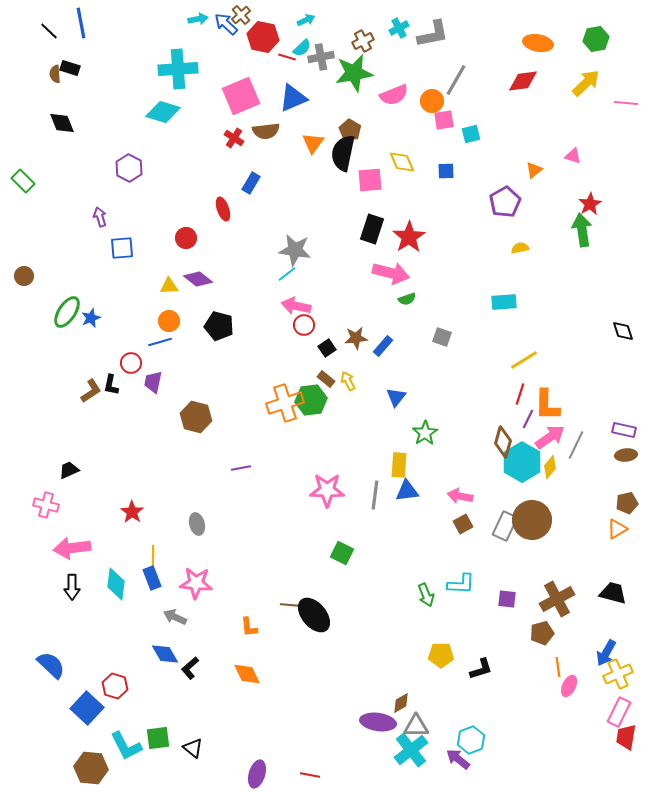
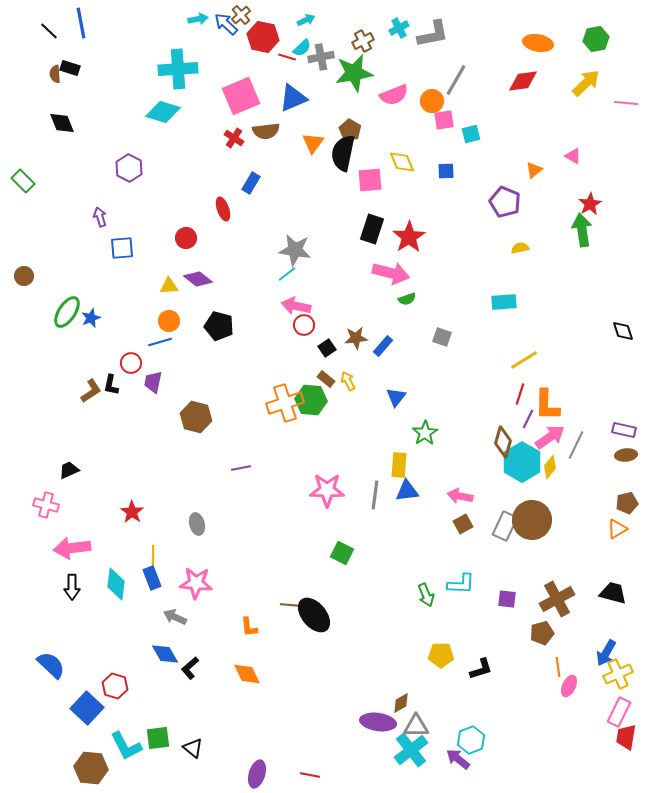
pink triangle at (573, 156): rotated 12 degrees clockwise
purple pentagon at (505, 202): rotated 20 degrees counterclockwise
green hexagon at (311, 400): rotated 12 degrees clockwise
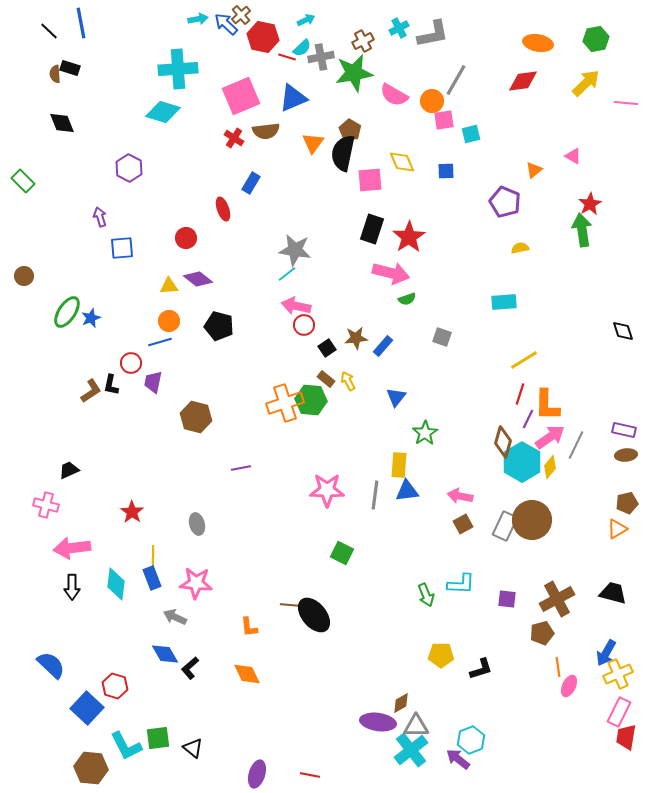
pink semicircle at (394, 95): rotated 52 degrees clockwise
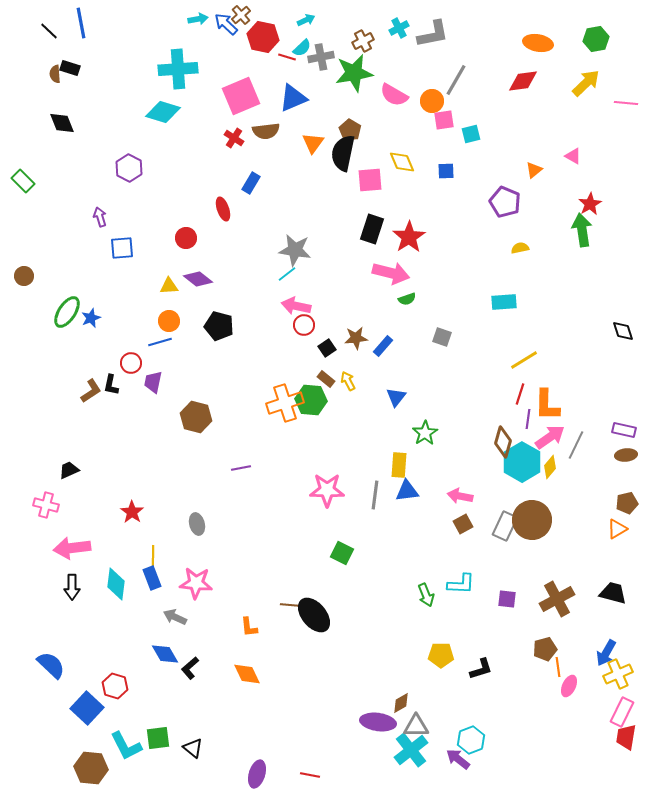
purple line at (528, 419): rotated 18 degrees counterclockwise
brown pentagon at (542, 633): moved 3 px right, 16 px down
pink rectangle at (619, 712): moved 3 px right
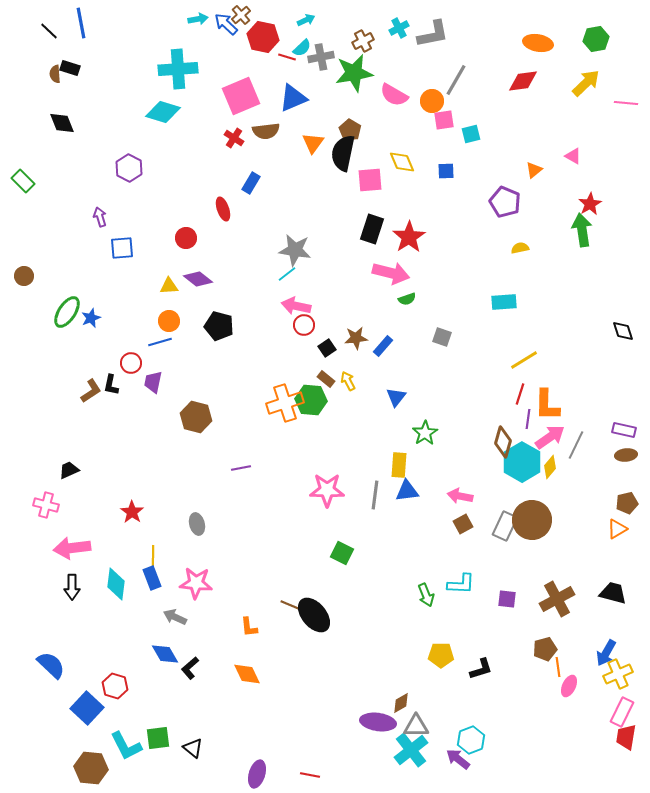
brown line at (290, 605): rotated 18 degrees clockwise
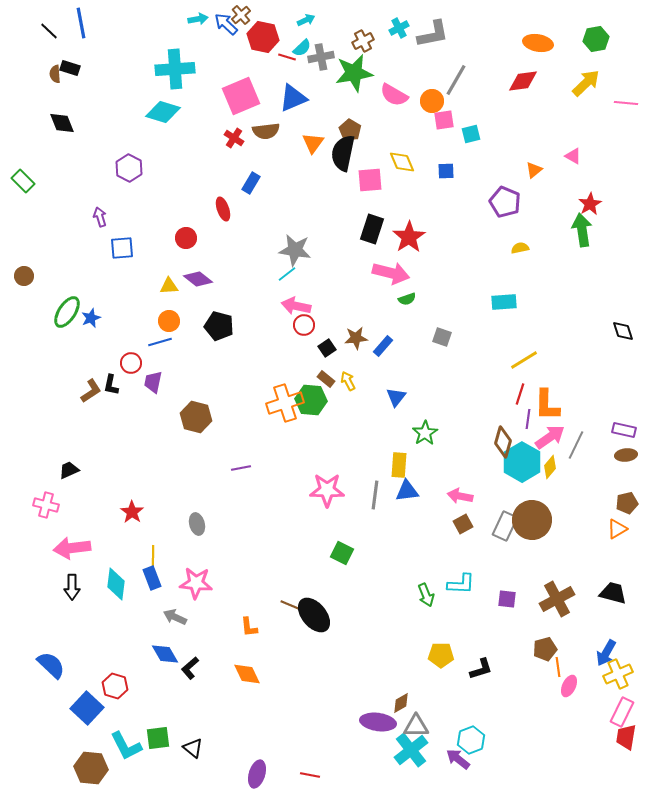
cyan cross at (178, 69): moved 3 px left
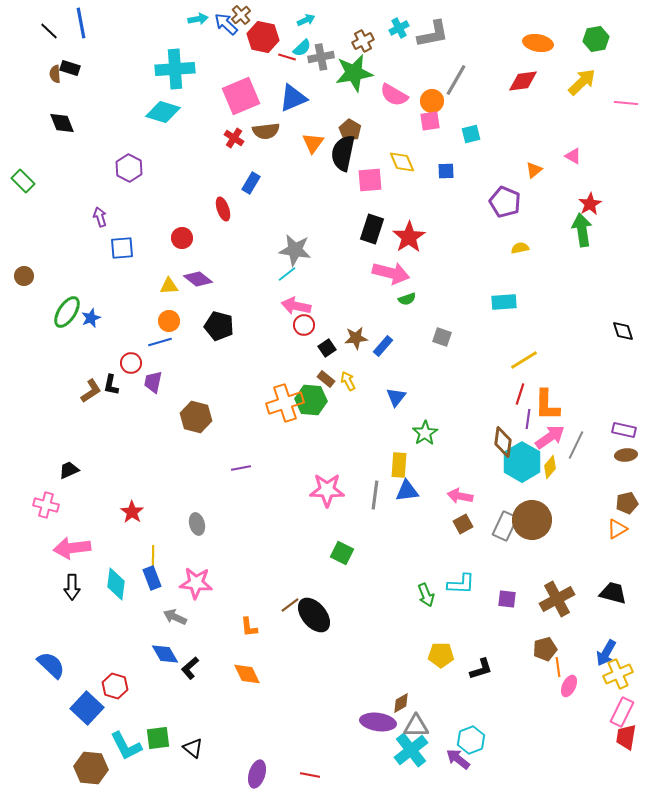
yellow arrow at (586, 83): moved 4 px left, 1 px up
pink square at (444, 120): moved 14 px left, 1 px down
red circle at (186, 238): moved 4 px left
brown diamond at (503, 442): rotated 8 degrees counterclockwise
brown line at (290, 605): rotated 60 degrees counterclockwise
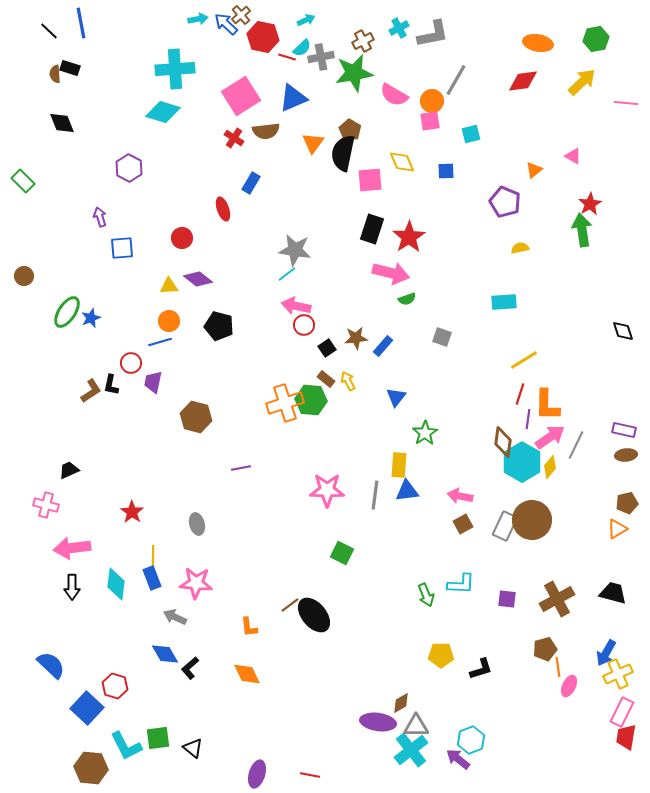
pink square at (241, 96): rotated 9 degrees counterclockwise
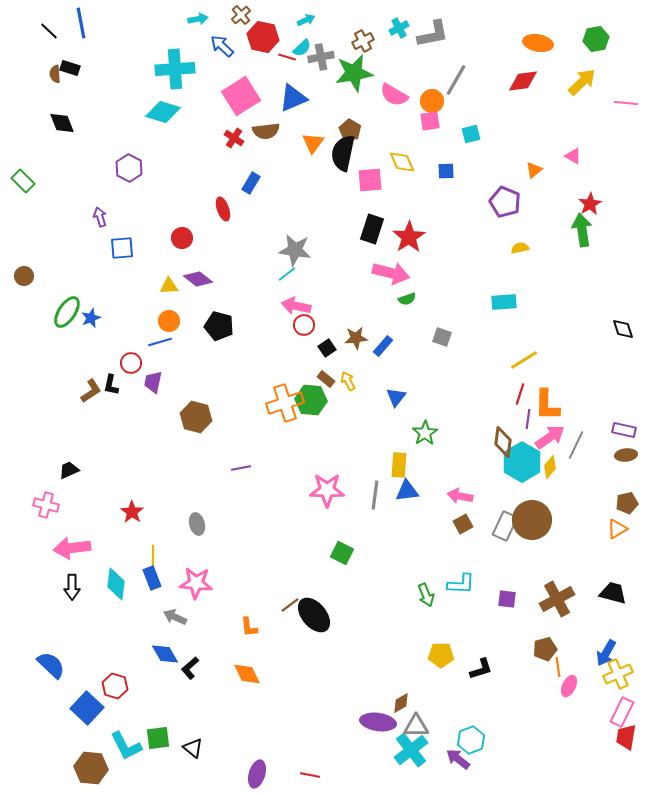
blue arrow at (226, 24): moved 4 px left, 22 px down
black diamond at (623, 331): moved 2 px up
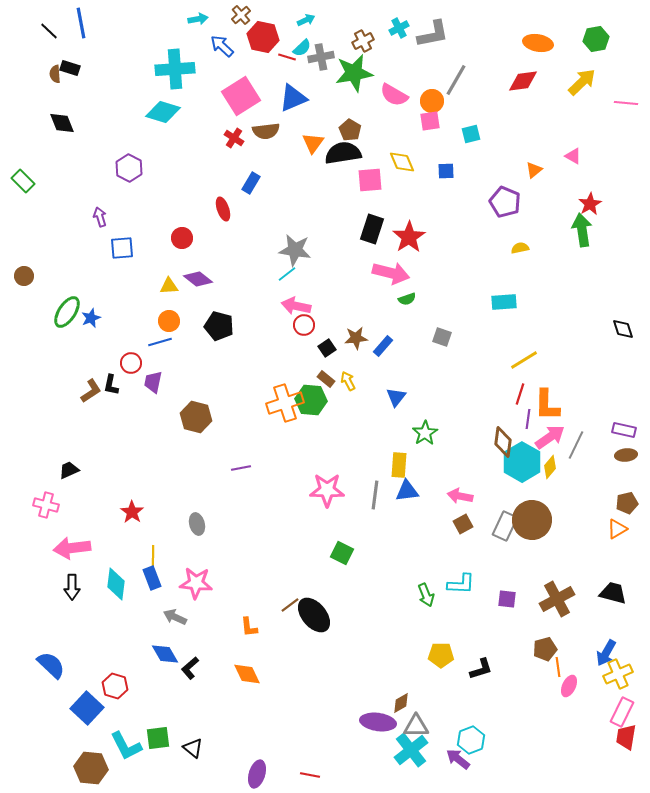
black semicircle at (343, 153): rotated 69 degrees clockwise
